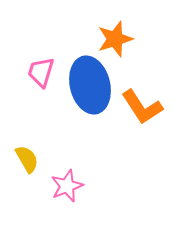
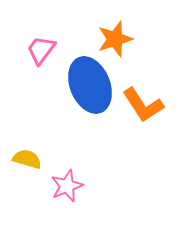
pink trapezoid: moved 22 px up; rotated 20 degrees clockwise
blue ellipse: rotated 8 degrees counterclockwise
orange L-shape: moved 1 px right, 2 px up
yellow semicircle: rotated 44 degrees counterclockwise
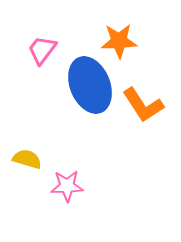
orange star: moved 4 px right, 2 px down; rotated 15 degrees clockwise
pink trapezoid: moved 1 px right
pink star: rotated 20 degrees clockwise
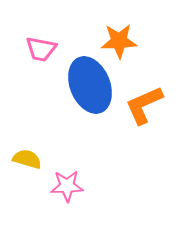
pink trapezoid: moved 1 px left, 1 px up; rotated 116 degrees counterclockwise
orange L-shape: moved 1 px right; rotated 99 degrees clockwise
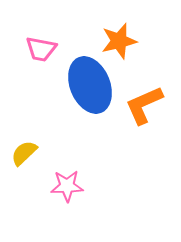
orange star: rotated 12 degrees counterclockwise
yellow semicircle: moved 3 px left, 6 px up; rotated 60 degrees counterclockwise
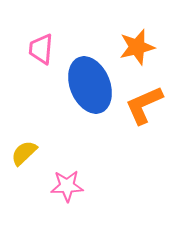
orange star: moved 18 px right, 6 px down
pink trapezoid: rotated 84 degrees clockwise
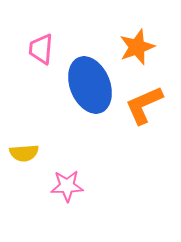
orange star: rotated 6 degrees counterclockwise
yellow semicircle: rotated 140 degrees counterclockwise
